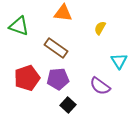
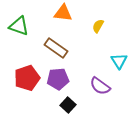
yellow semicircle: moved 2 px left, 2 px up
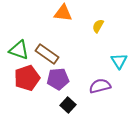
green triangle: moved 24 px down
brown rectangle: moved 9 px left, 6 px down
purple semicircle: rotated 130 degrees clockwise
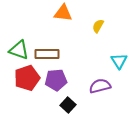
brown rectangle: rotated 35 degrees counterclockwise
purple pentagon: moved 2 px left, 1 px down
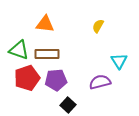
orange triangle: moved 18 px left, 11 px down
purple semicircle: moved 4 px up
